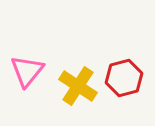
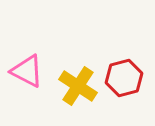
pink triangle: rotated 42 degrees counterclockwise
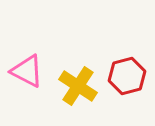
red hexagon: moved 3 px right, 2 px up
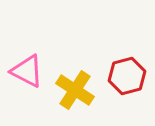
yellow cross: moved 3 px left, 4 px down
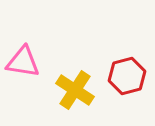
pink triangle: moved 4 px left, 9 px up; rotated 18 degrees counterclockwise
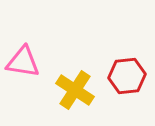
red hexagon: rotated 9 degrees clockwise
